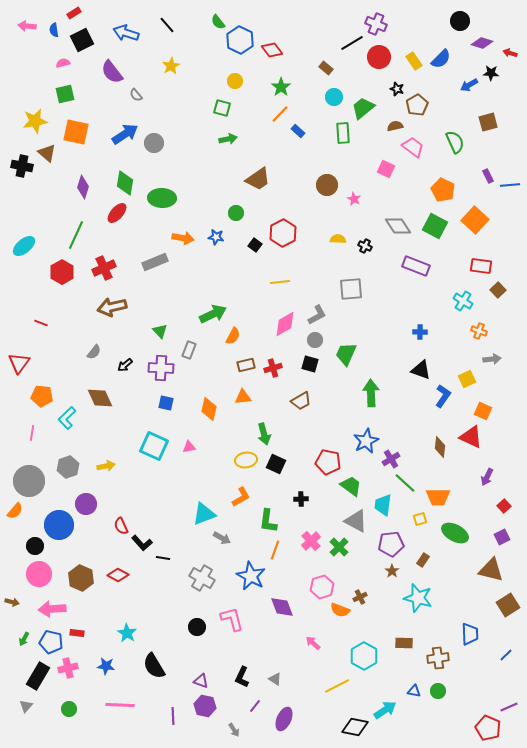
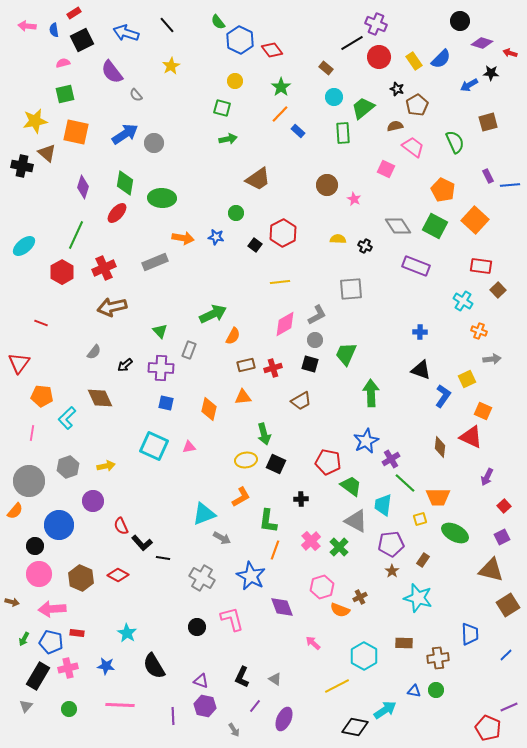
purple circle at (86, 504): moved 7 px right, 3 px up
green circle at (438, 691): moved 2 px left, 1 px up
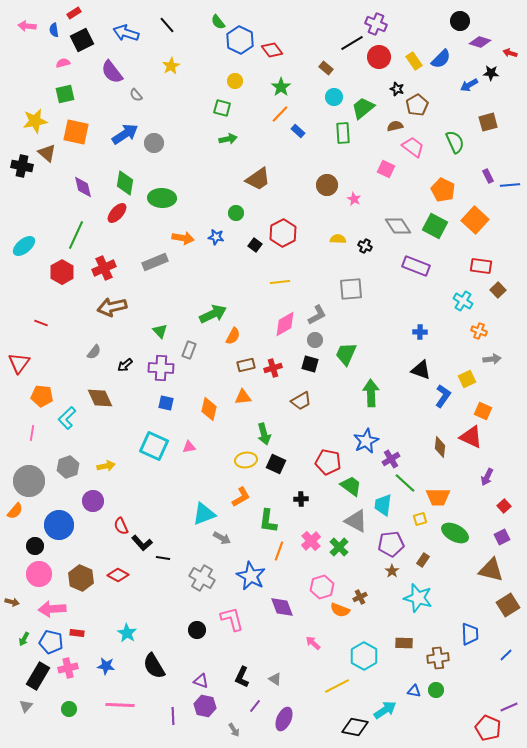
purple diamond at (482, 43): moved 2 px left, 1 px up
purple diamond at (83, 187): rotated 30 degrees counterclockwise
orange line at (275, 550): moved 4 px right, 1 px down
black circle at (197, 627): moved 3 px down
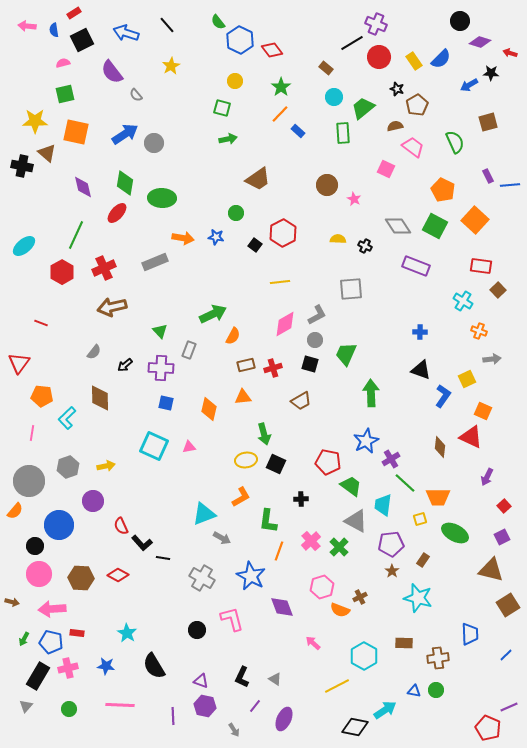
yellow star at (35, 121): rotated 10 degrees clockwise
brown diamond at (100, 398): rotated 24 degrees clockwise
brown hexagon at (81, 578): rotated 20 degrees counterclockwise
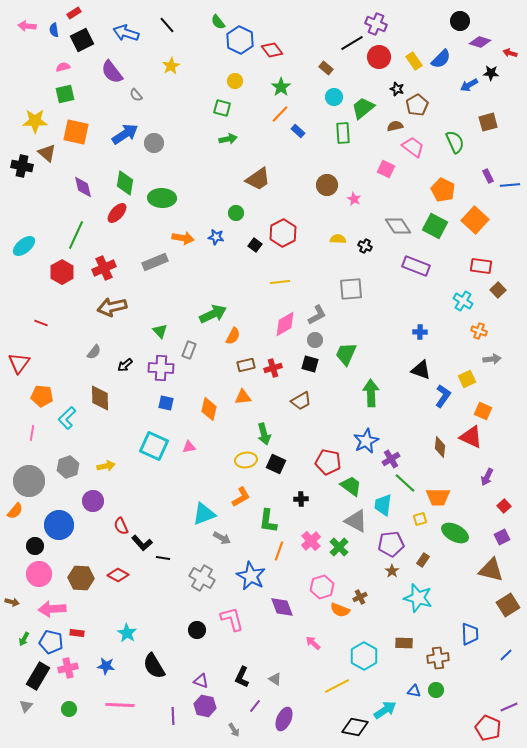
pink semicircle at (63, 63): moved 4 px down
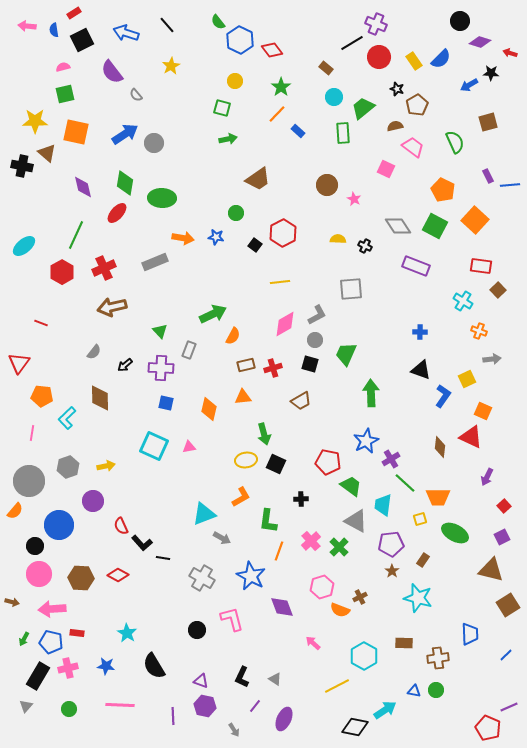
orange line at (280, 114): moved 3 px left
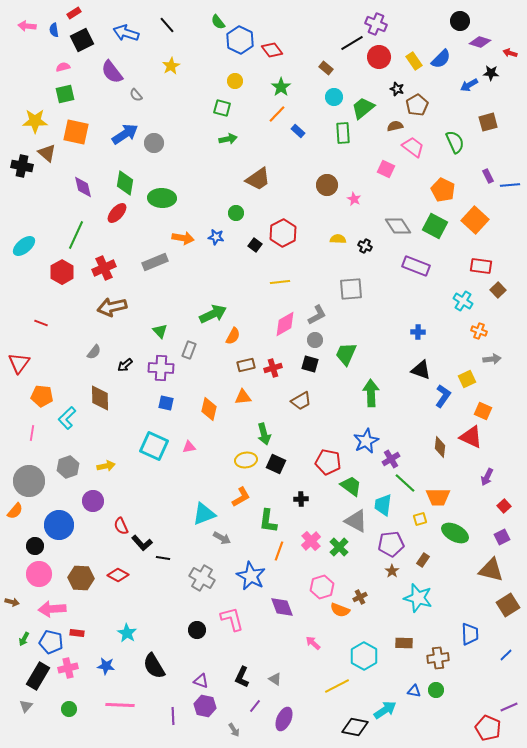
blue cross at (420, 332): moved 2 px left
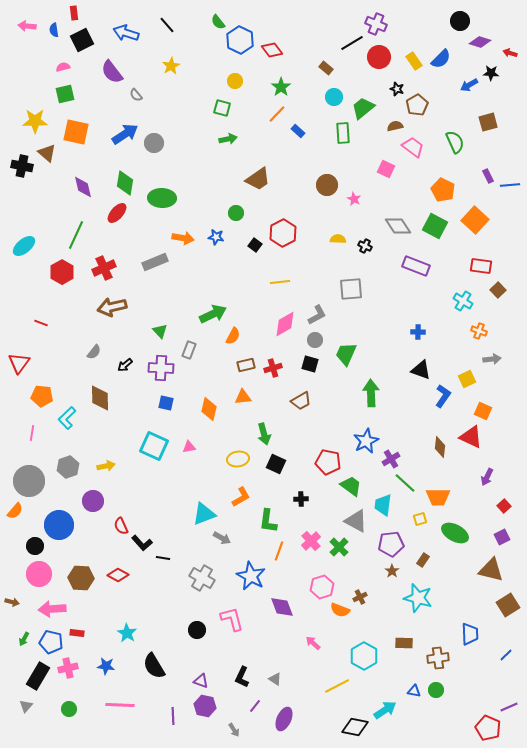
red rectangle at (74, 13): rotated 64 degrees counterclockwise
yellow ellipse at (246, 460): moved 8 px left, 1 px up
